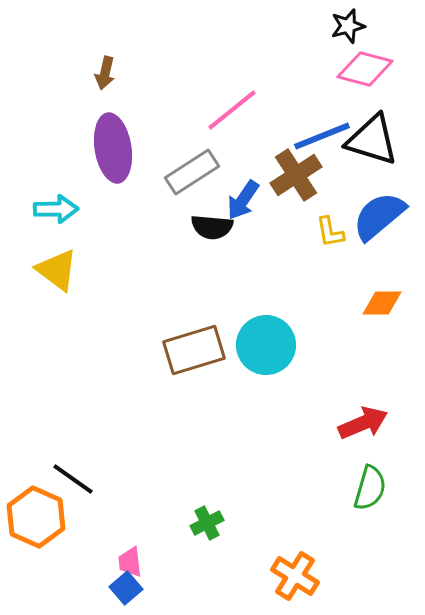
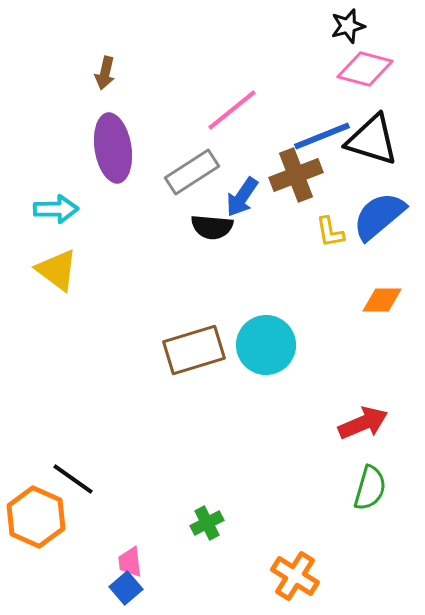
brown cross: rotated 12 degrees clockwise
blue arrow: moved 1 px left, 3 px up
orange diamond: moved 3 px up
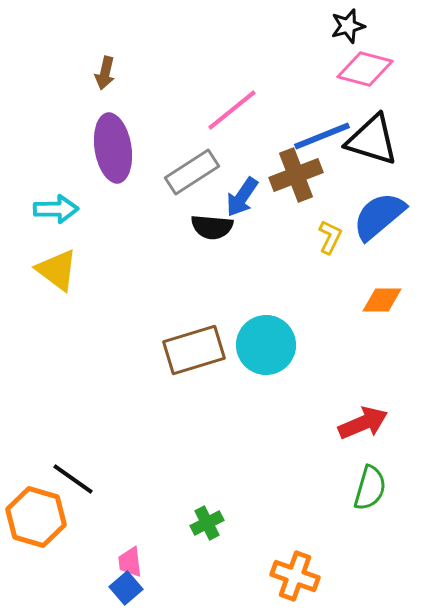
yellow L-shape: moved 5 px down; rotated 144 degrees counterclockwise
orange hexagon: rotated 8 degrees counterclockwise
orange cross: rotated 12 degrees counterclockwise
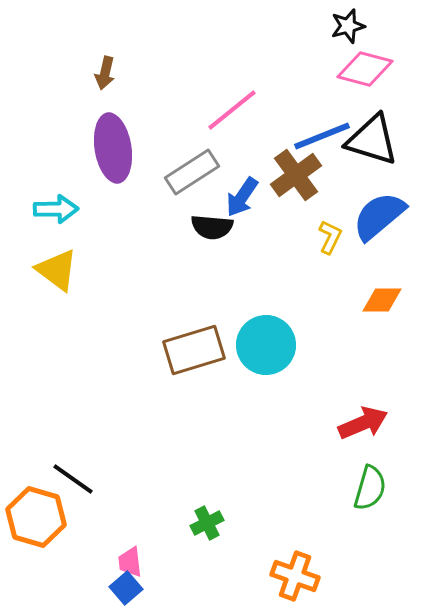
brown cross: rotated 15 degrees counterclockwise
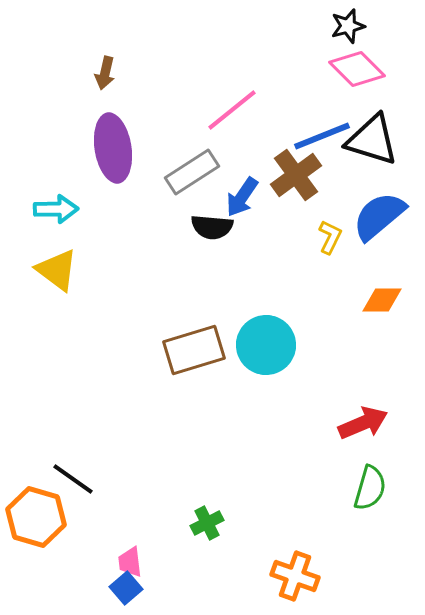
pink diamond: moved 8 px left; rotated 30 degrees clockwise
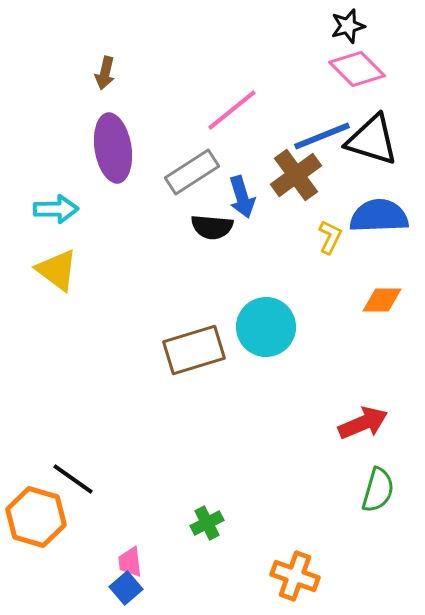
blue arrow: rotated 51 degrees counterclockwise
blue semicircle: rotated 38 degrees clockwise
cyan circle: moved 18 px up
green semicircle: moved 8 px right, 2 px down
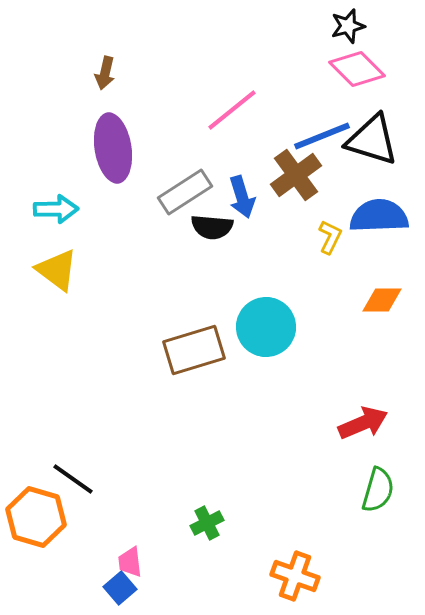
gray rectangle: moved 7 px left, 20 px down
blue square: moved 6 px left
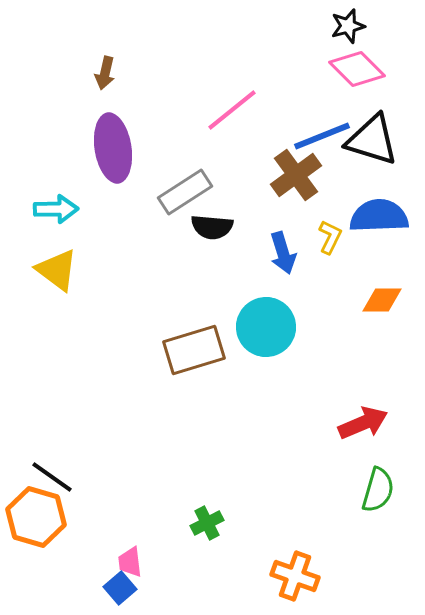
blue arrow: moved 41 px right, 56 px down
black line: moved 21 px left, 2 px up
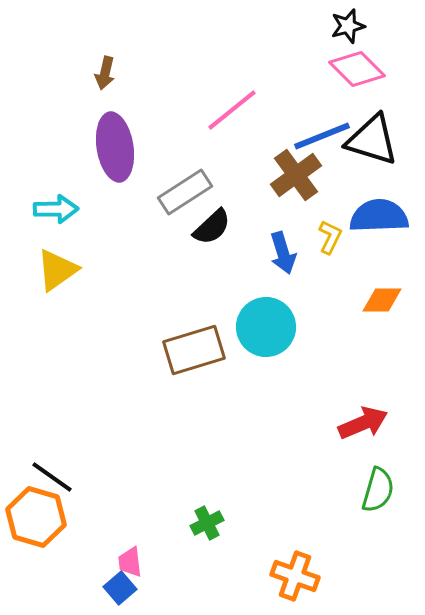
purple ellipse: moved 2 px right, 1 px up
black semicircle: rotated 48 degrees counterclockwise
yellow triangle: rotated 48 degrees clockwise
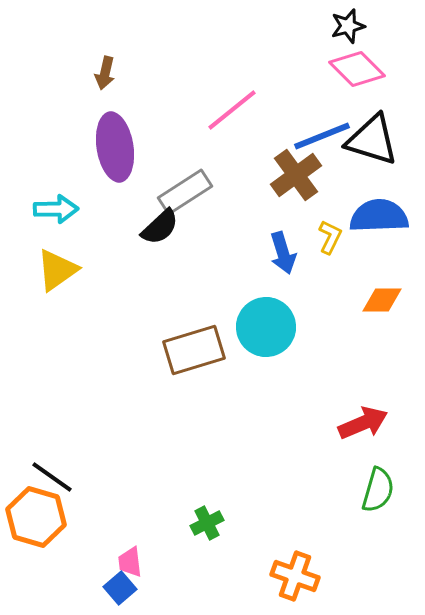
black semicircle: moved 52 px left
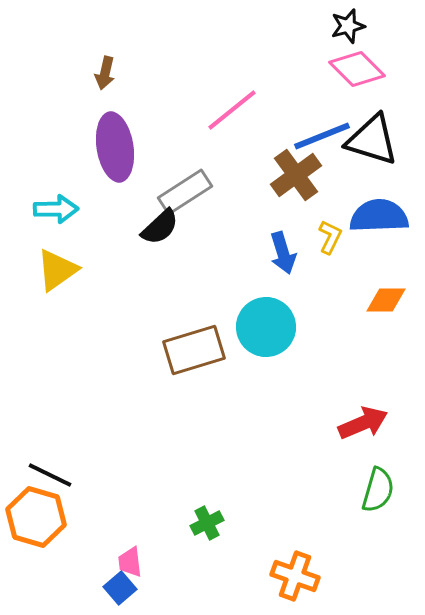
orange diamond: moved 4 px right
black line: moved 2 px left, 2 px up; rotated 9 degrees counterclockwise
